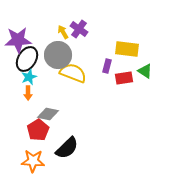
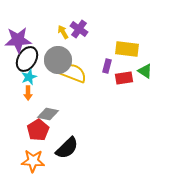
gray circle: moved 5 px down
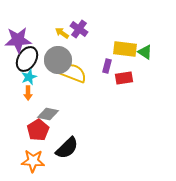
yellow arrow: moved 1 px left, 1 px down; rotated 24 degrees counterclockwise
yellow rectangle: moved 2 px left
green triangle: moved 19 px up
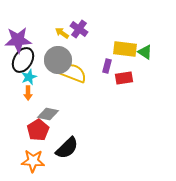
black ellipse: moved 4 px left, 1 px down
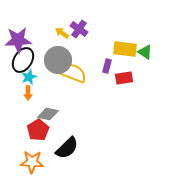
orange star: moved 1 px left, 1 px down
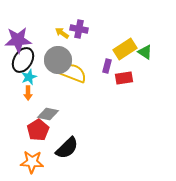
purple cross: rotated 24 degrees counterclockwise
yellow rectangle: rotated 40 degrees counterclockwise
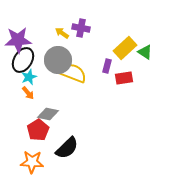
purple cross: moved 2 px right, 1 px up
yellow rectangle: moved 1 px up; rotated 10 degrees counterclockwise
orange arrow: rotated 40 degrees counterclockwise
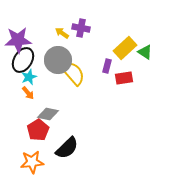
yellow semicircle: rotated 28 degrees clockwise
orange star: rotated 10 degrees counterclockwise
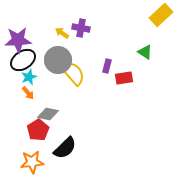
yellow rectangle: moved 36 px right, 33 px up
black ellipse: rotated 25 degrees clockwise
black semicircle: moved 2 px left
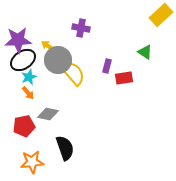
yellow arrow: moved 14 px left, 13 px down
red pentagon: moved 14 px left, 4 px up; rotated 20 degrees clockwise
black semicircle: rotated 65 degrees counterclockwise
